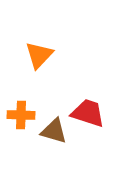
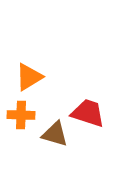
orange triangle: moved 10 px left, 22 px down; rotated 16 degrees clockwise
brown triangle: moved 1 px right, 3 px down
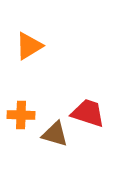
orange triangle: moved 31 px up
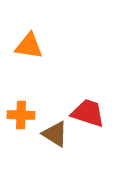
orange triangle: rotated 40 degrees clockwise
brown triangle: rotated 16 degrees clockwise
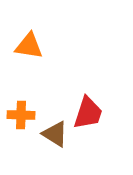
red trapezoid: rotated 90 degrees clockwise
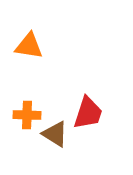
orange cross: moved 6 px right
